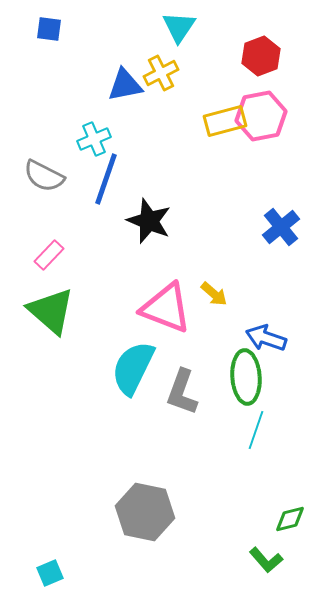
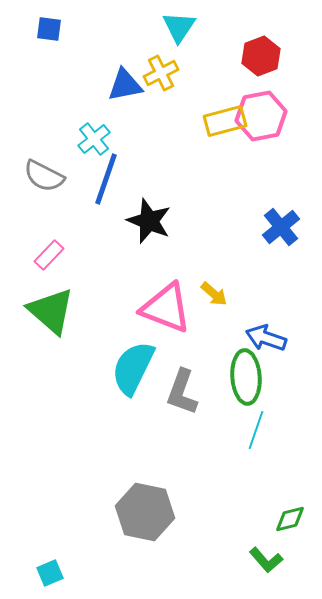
cyan cross: rotated 16 degrees counterclockwise
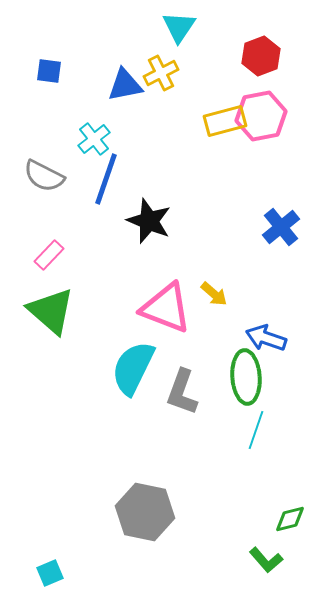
blue square: moved 42 px down
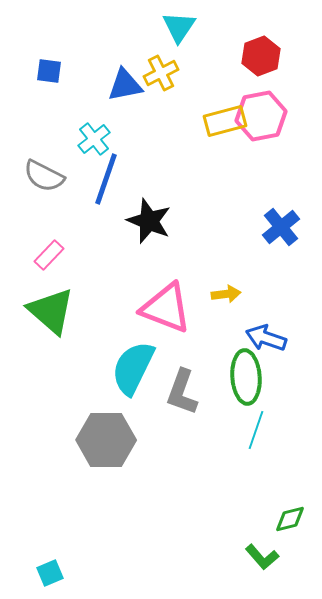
yellow arrow: moved 12 px right; rotated 48 degrees counterclockwise
gray hexagon: moved 39 px left, 72 px up; rotated 12 degrees counterclockwise
green L-shape: moved 4 px left, 3 px up
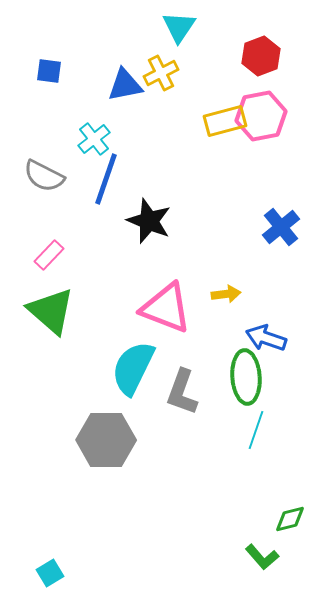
cyan square: rotated 8 degrees counterclockwise
